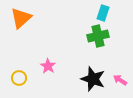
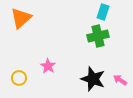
cyan rectangle: moved 1 px up
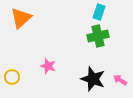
cyan rectangle: moved 4 px left
pink star: rotated 14 degrees counterclockwise
yellow circle: moved 7 px left, 1 px up
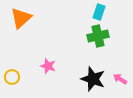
pink arrow: moved 1 px up
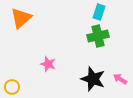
pink star: moved 2 px up
yellow circle: moved 10 px down
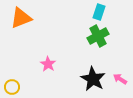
orange triangle: rotated 20 degrees clockwise
green cross: rotated 15 degrees counterclockwise
pink star: rotated 14 degrees clockwise
black star: rotated 10 degrees clockwise
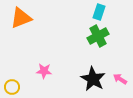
pink star: moved 4 px left, 7 px down; rotated 28 degrees counterclockwise
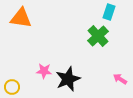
cyan rectangle: moved 10 px right
orange triangle: rotated 30 degrees clockwise
green cross: rotated 15 degrees counterclockwise
black star: moved 25 px left; rotated 20 degrees clockwise
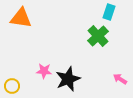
yellow circle: moved 1 px up
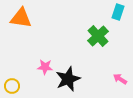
cyan rectangle: moved 9 px right
pink star: moved 1 px right, 4 px up
